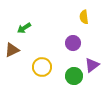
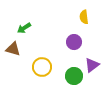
purple circle: moved 1 px right, 1 px up
brown triangle: moved 1 px right, 1 px up; rotated 42 degrees clockwise
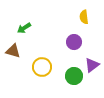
brown triangle: moved 2 px down
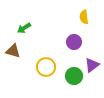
yellow circle: moved 4 px right
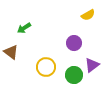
yellow semicircle: moved 4 px right, 2 px up; rotated 112 degrees counterclockwise
purple circle: moved 1 px down
brown triangle: moved 2 px left, 1 px down; rotated 21 degrees clockwise
green circle: moved 1 px up
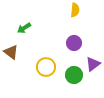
yellow semicircle: moved 13 px left, 5 px up; rotated 56 degrees counterclockwise
purple triangle: moved 1 px right, 1 px up
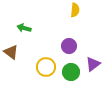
green arrow: rotated 48 degrees clockwise
purple circle: moved 5 px left, 3 px down
green circle: moved 3 px left, 3 px up
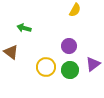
yellow semicircle: rotated 24 degrees clockwise
green circle: moved 1 px left, 2 px up
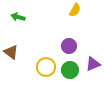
green arrow: moved 6 px left, 11 px up
purple triangle: rotated 14 degrees clockwise
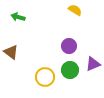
yellow semicircle: rotated 88 degrees counterclockwise
yellow circle: moved 1 px left, 10 px down
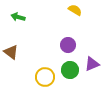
purple circle: moved 1 px left, 1 px up
purple triangle: moved 1 px left
